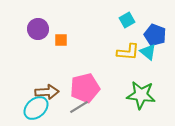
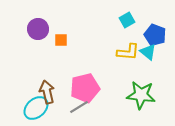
brown arrow: rotated 100 degrees counterclockwise
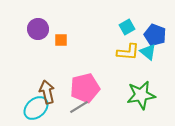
cyan square: moved 7 px down
green star: rotated 16 degrees counterclockwise
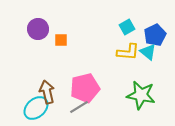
blue pentagon: rotated 25 degrees clockwise
green star: rotated 20 degrees clockwise
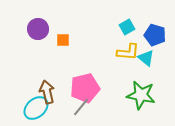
blue pentagon: rotated 30 degrees counterclockwise
orange square: moved 2 px right
cyan triangle: moved 2 px left, 6 px down
gray line: moved 2 px right; rotated 18 degrees counterclockwise
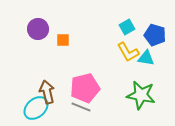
yellow L-shape: rotated 55 degrees clockwise
cyan triangle: rotated 30 degrees counterclockwise
gray line: rotated 72 degrees clockwise
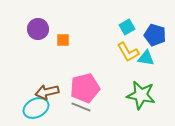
brown arrow: rotated 90 degrees counterclockwise
cyan ellipse: rotated 15 degrees clockwise
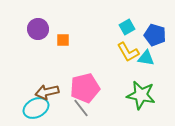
gray line: moved 1 px down; rotated 30 degrees clockwise
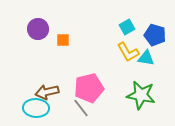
pink pentagon: moved 4 px right
cyan ellipse: rotated 30 degrees clockwise
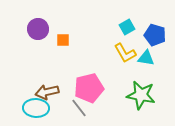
yellow L-shape: moved 3 px left, 1 px down
gray line: moved 2 px left
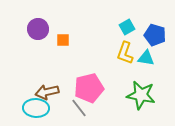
yellow L-shape: rotated 50 degrees clockwise
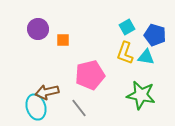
cyan triangle: moved 1 px up
pink pentagon: moved 1 px right, 13 px up
cyan ellipse: moved 1 px up; rotated 70 degrees clockwise
